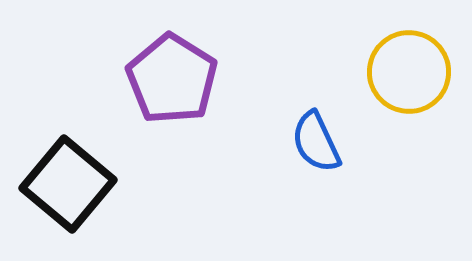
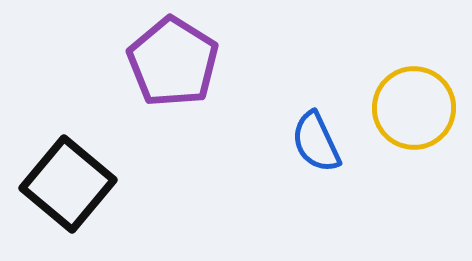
yellow circle: moved 5 px right, 36 px down
purple pentagon: moved 1 px right, 17 px up
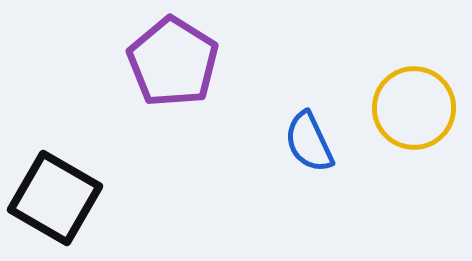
blue semicircle: moved 7 px left
black square: moved 13 px left, 14 px down; rotated 10 degrees counterclockwise
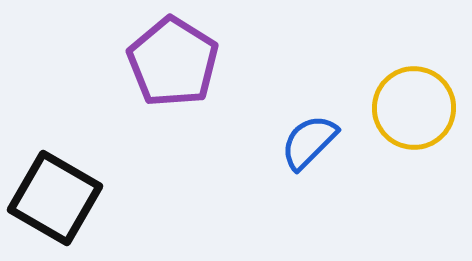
blue semicircle: rotated 70 degrees clockwise
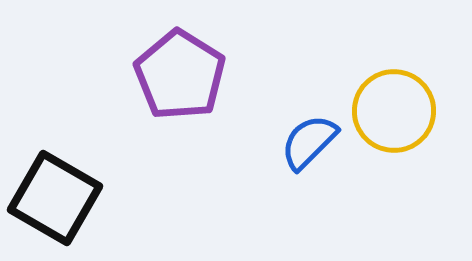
purple pentagon: moved 7 px right, 13 px down
yellow circle: moved 20 px left, 3 px down
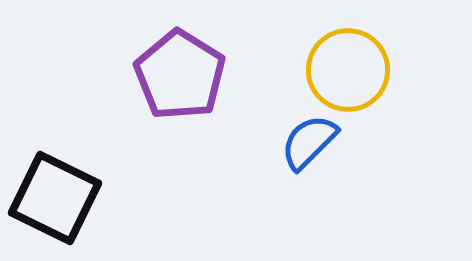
yellow circle: moved 46 px left, 41 px up
black square: rotated 4 degrees counterclockwise
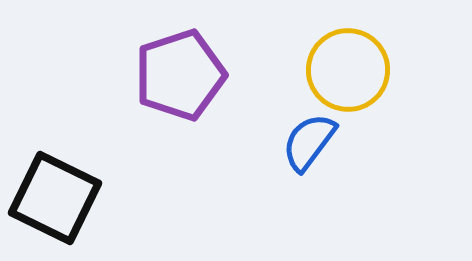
purple pentagon: rotated 22 degrees clockwise
blue semicircle: rotated 8 degrees counterclockwise
